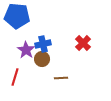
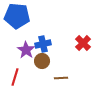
brown circle: moved 2 px down
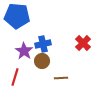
purple star: moved 2 px left, 1 px down
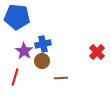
blue pentagon: moved 1 px down
red cross: moved 14 px right, 9 px down
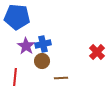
purple star: moved 2 px right, 5 px up
red line: rotated 12 degrees counterclockwise
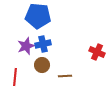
blue pentagon: moved 21 px right, 1 px up
purple star: rotated 18 degrees clockwise
red cross: rotated 21 degrees counterclockwise
brown circle: moved 4 px down
brown line: moved 4 px right, 2 px up
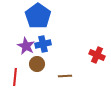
blue pentagon: rotated 30 degrees clockwise
purple star: rotated 24 degrees counterclockwise
red cross: moved 3 px down
brown circle: moved 5 px left, 1 px up
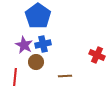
purple star: moved 2 px left, 1 px up
brown circle: moved 1 px left, 2 px up
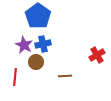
red cross: rotated 35 degrees clockwise
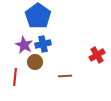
brown circle: moved 1 px left
